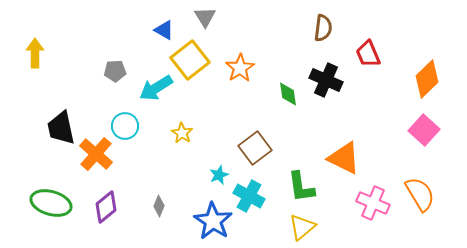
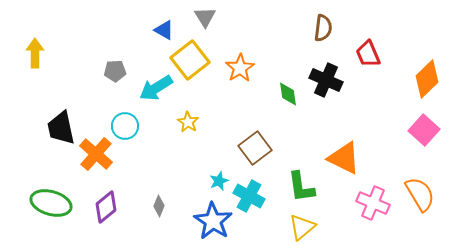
yellow star: moved 6 px right, 11 px up
cyan star: moved 6 px down
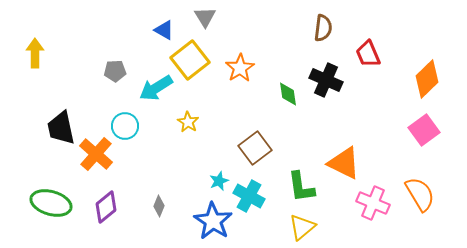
pink square: rotated 12 degrees clockwise
orange triangle: moved 5 px down
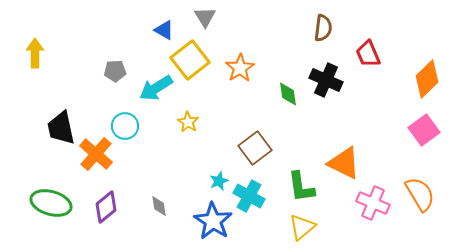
gray diamond: rotated 30 degrees counterclockwise
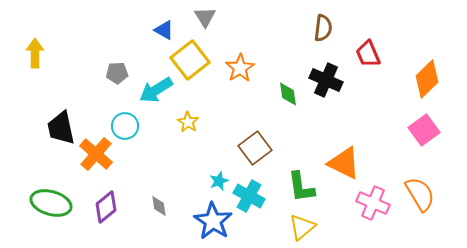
gray pentagon: moved 2 px right, 2 px down
cyan arrow: moved 2 px down
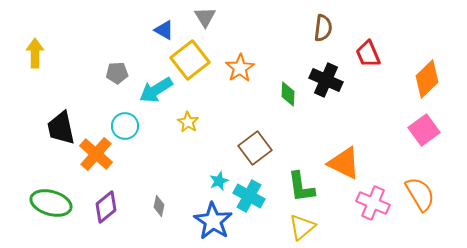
green diamond: rotated 10 degrees clockwise
gray diamond: rotated 20 degrees clockwise
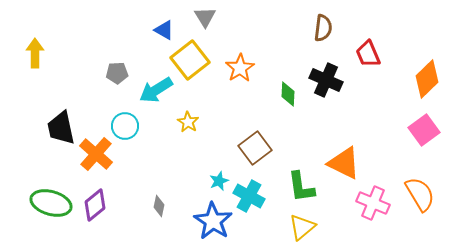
purple diamond: moved 11 px left, 2 px up
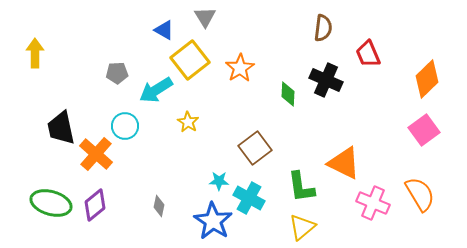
cyan star: rotated 24 degrees clockwise
cyan cross: moved 2 px down
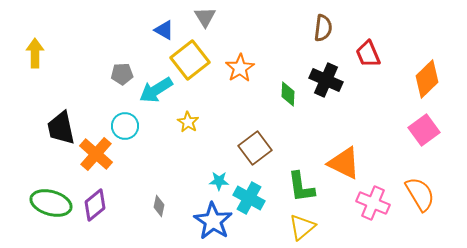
gray pentagon: moved 5 px right, 1 px down
